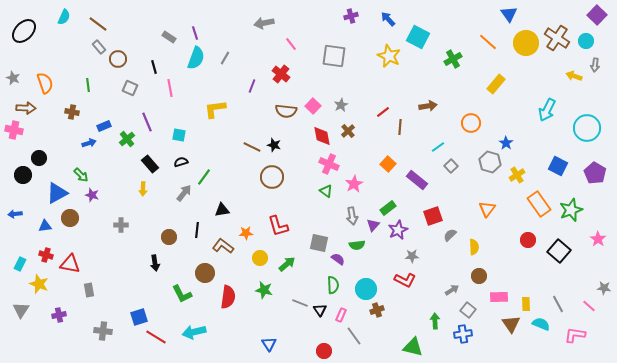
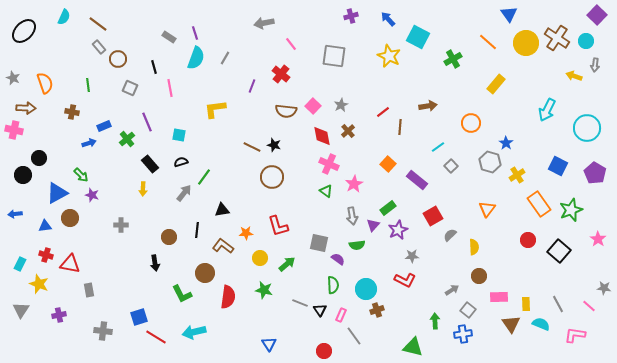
red square at (433, 216): rotated 12 degrees counterclockwise
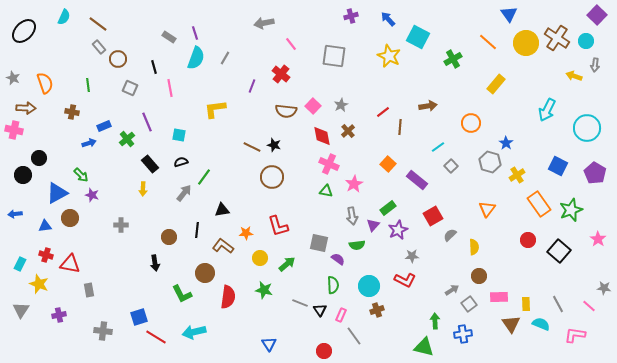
green triangle at (326, 191): rotated 24 degrees counterclockwise
cyan circle at (366, 289): moved 3 px right, 3 px up
gray square at (468, 310): moved 1 px right, 6 px up; rotated 14 degrees clockwise
green triangle at (413, 347): moved 11 px right
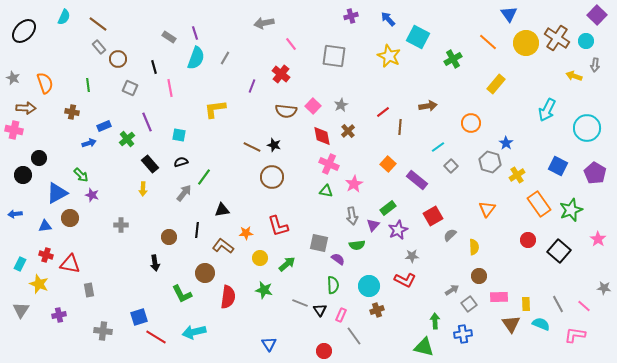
pink line at (589, 306): moved 5 px left
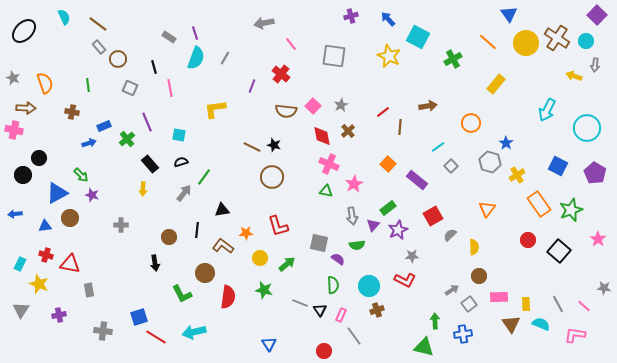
cyan semicircle at (64, 17): rotated 49 degrees counterclockwise
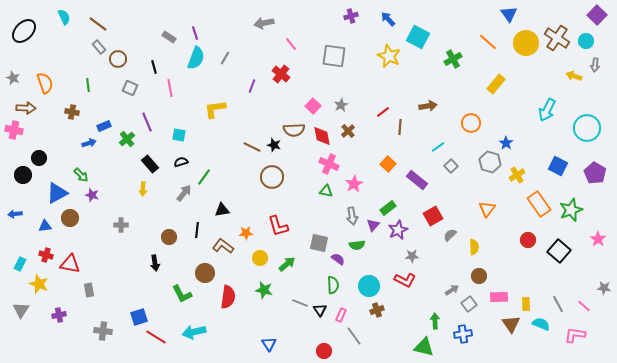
brown semicircle at (286, 111): moved 8 px right, 19 px down; rotated 10 degrees counterclockwise
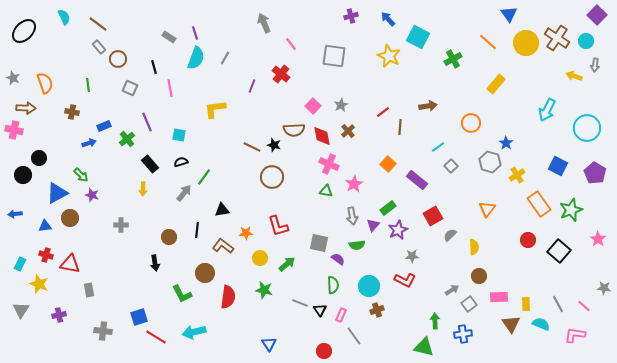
gray arrow at (264, 23): rotated 78 degrees clockwise
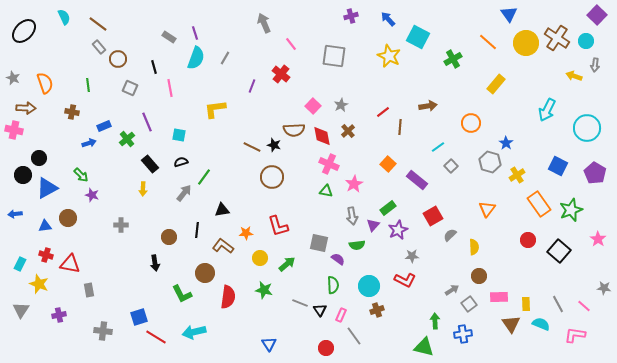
blue triangle at (57, 193): moved 10 px left, 5 px up
brown circle at (70, 218): moved 2 px left
red circle at (324, 351): moved 2 px right, 3 px up
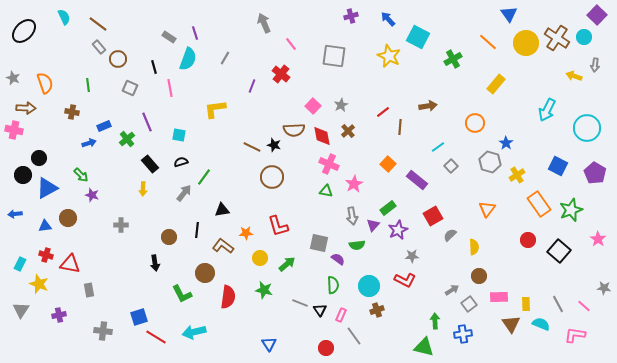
cyan circle at (586, 41): moved 2 px left, 4 px up
cyan semicircle at (196, 58): moved 8 px left, 1 px down
orange circle at (471, 123): moved 4 px right
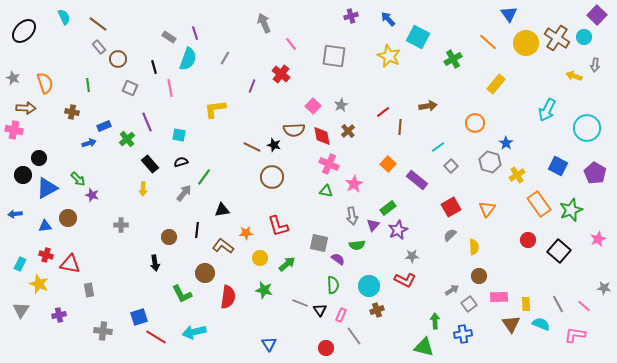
green arrow at (81, 175): moved 3 px left, 4 px down
red square at (433, 216): moved 18 px right, 9 px up
pink star at (598, 239): rotated 14 degrees clockwise
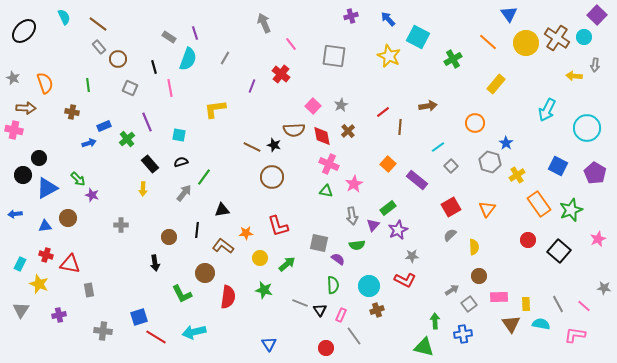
yellow arrow at (574, 76): rotated 14 degrees counterclockwise
cyan semicircle at (541, 324): rotated 12 degrees counterclockwise
